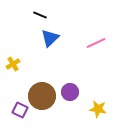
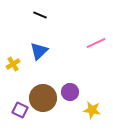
blue triangle: moved 11 px left, 13 px down
brown circle: moved 1 px right, 2 px down
yellow star: moved 6 px left, 1 px down
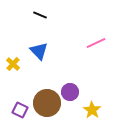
blue triangle: rotated 30 degrees counterclockwise
yellow cross: rotated 16 degrees counterclockwise
brown circle: moved 4 px right, 5 px down
yellow star: rotated 24 degrees clockwise
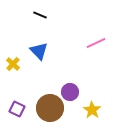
brown circle: moved 3 px right, 5 px down
purple square: moved 3 px left, 1 px up
